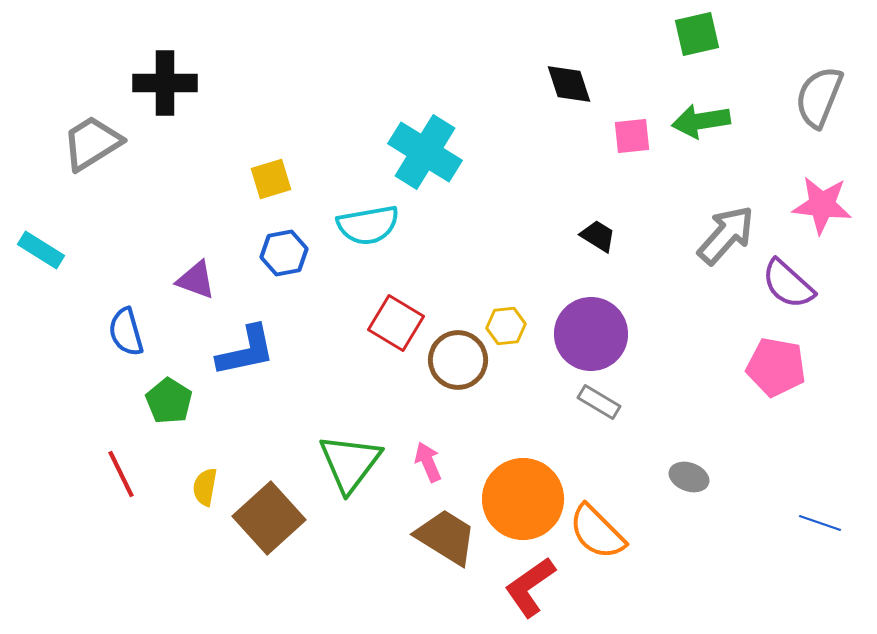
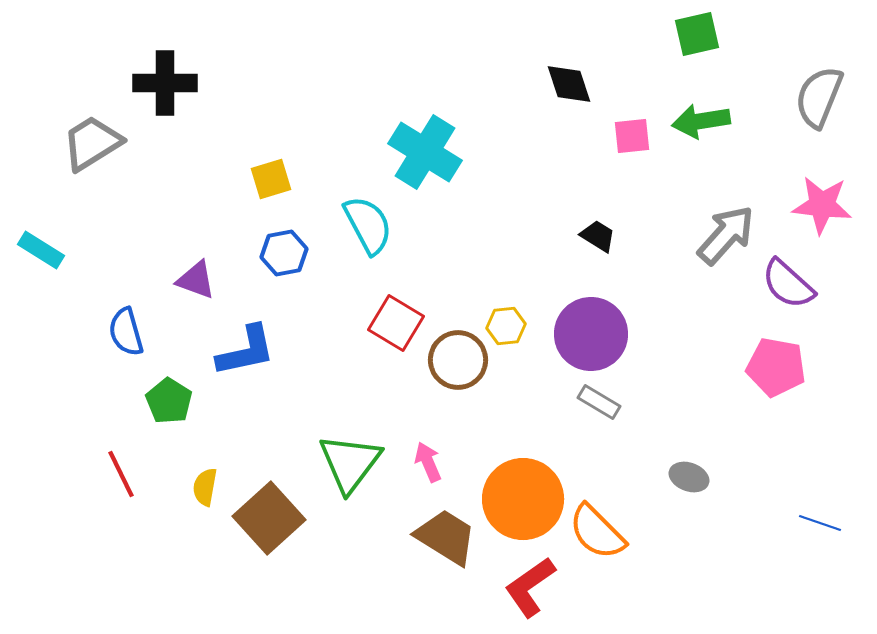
cyan semicircle: rotated 108 degrees counterclockwise
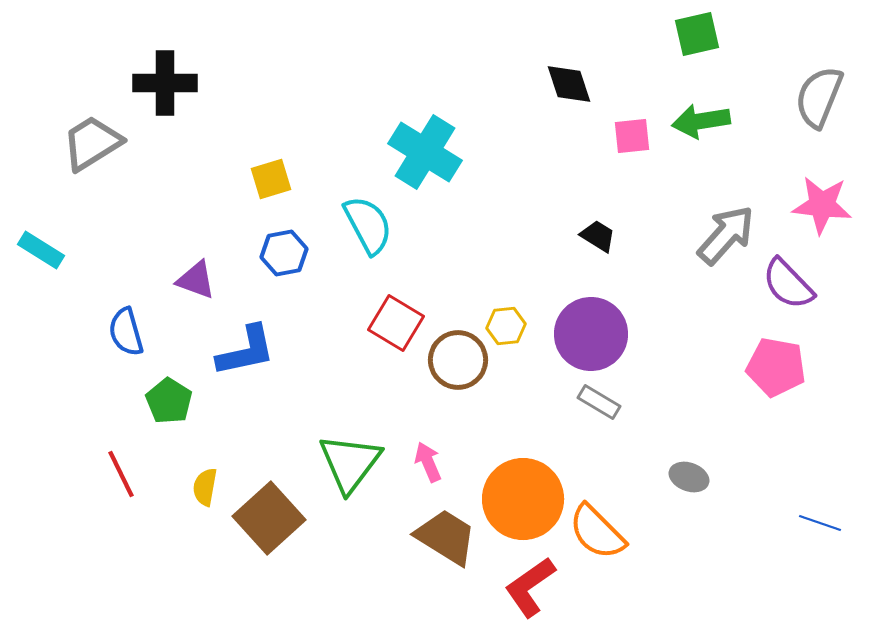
purple semicircle: rotated 4 degrees clockwise
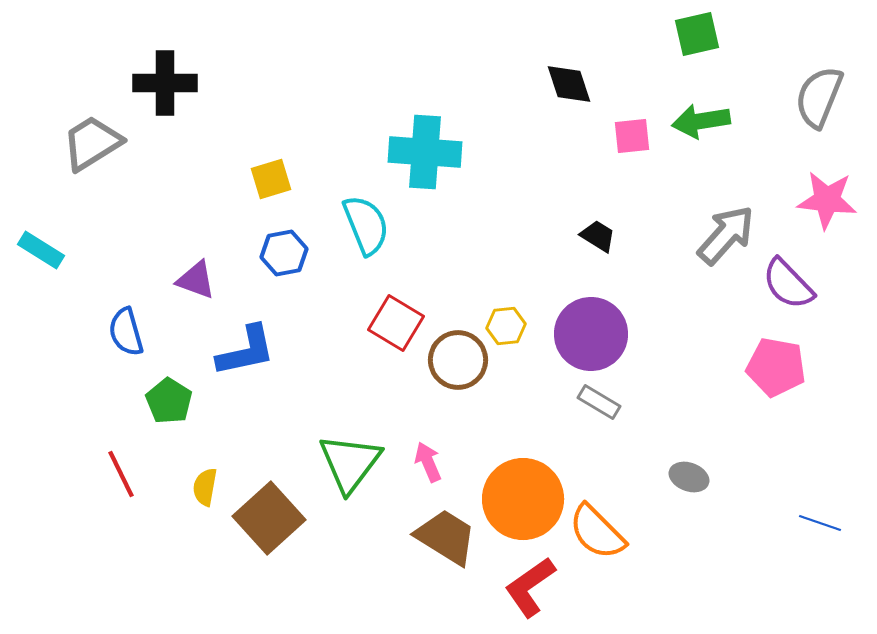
cyan cross: rotated 28 degrees counterclockwise
pink star: moved 5 px right, 5 px up
cyan semicircle: moved 2 px left; rotated 6 degrees clockwise
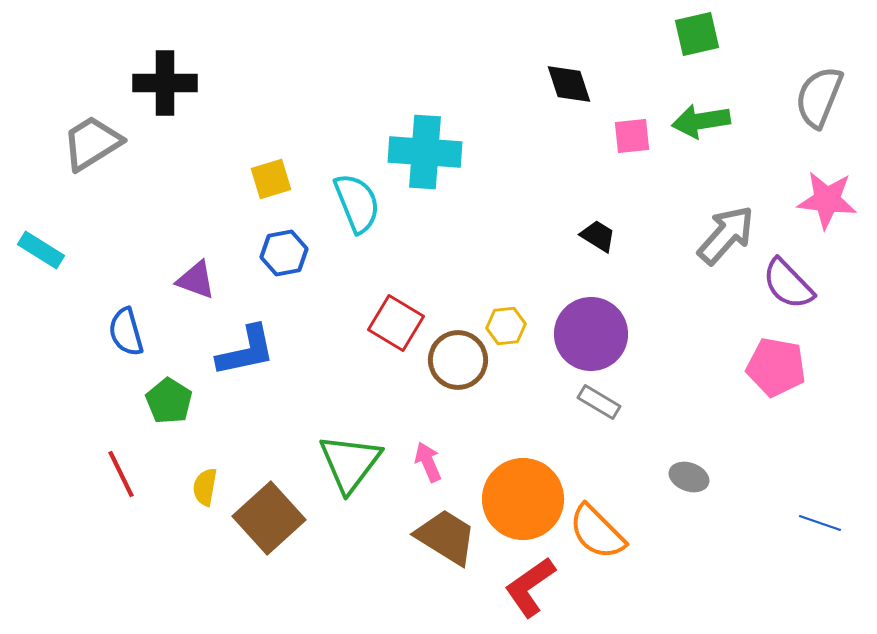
cyan semicircle: moved 9 px left, 22 px up
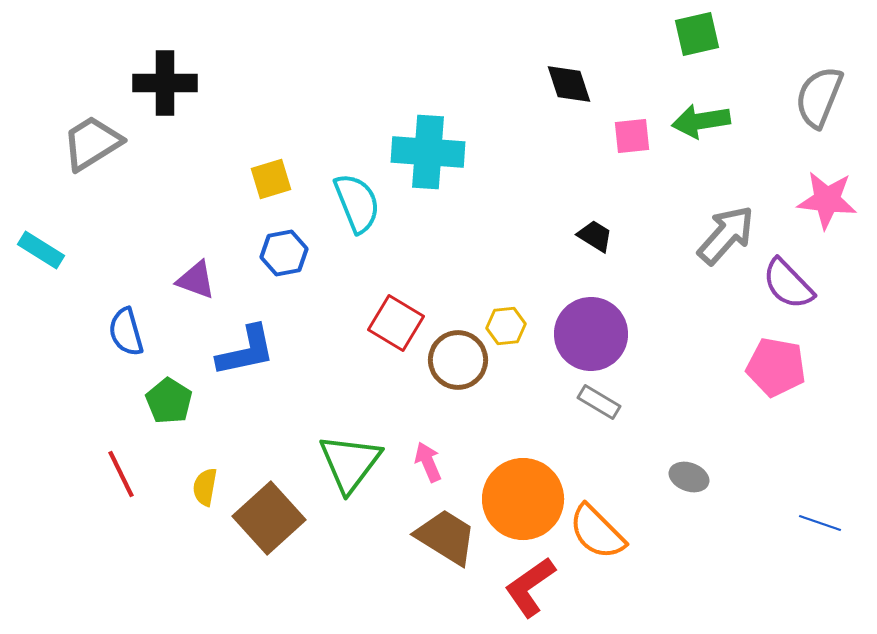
cyan cross: moved 3 px right
black trapezoid: moved 3 px left
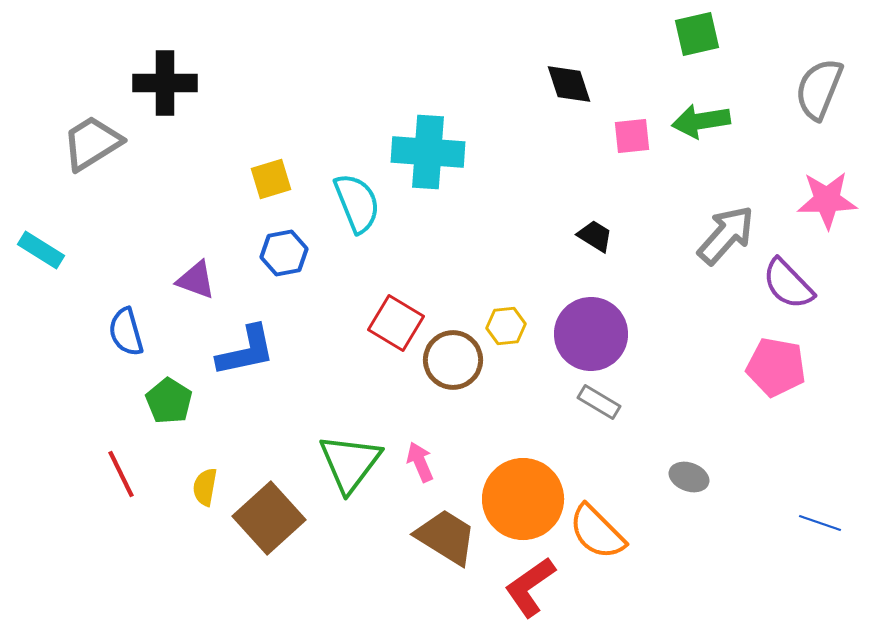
gray semicircle: moved 8 px up
pink star: rotated 8 degrees counterclockwise
brown circle: moved 5 px left
pink arrow: moved 8 px left
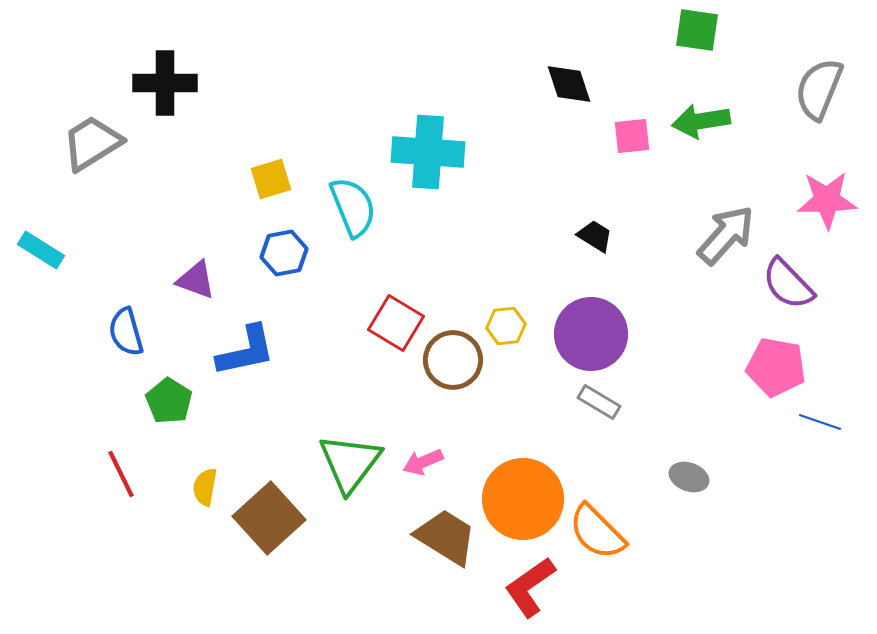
green square: moved 4 px up; rotated 21 degrees clockwise
cyan semicircle: moved 4 px left, 4 px down
pink arrow: moved 3 px right; rotated 90 degrees counterclockwise
blue line: moved 101 px up
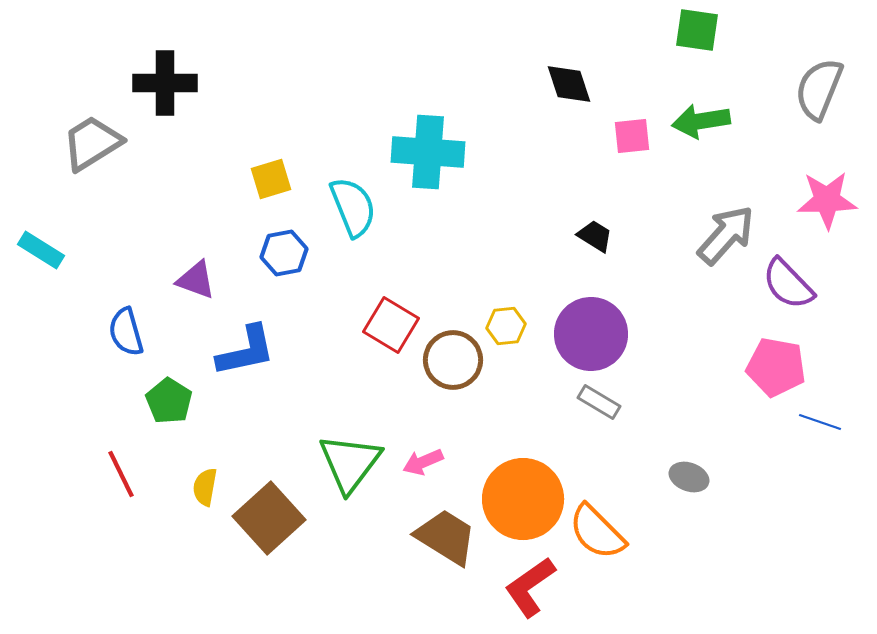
red square: moved 5 px left, 2 px down
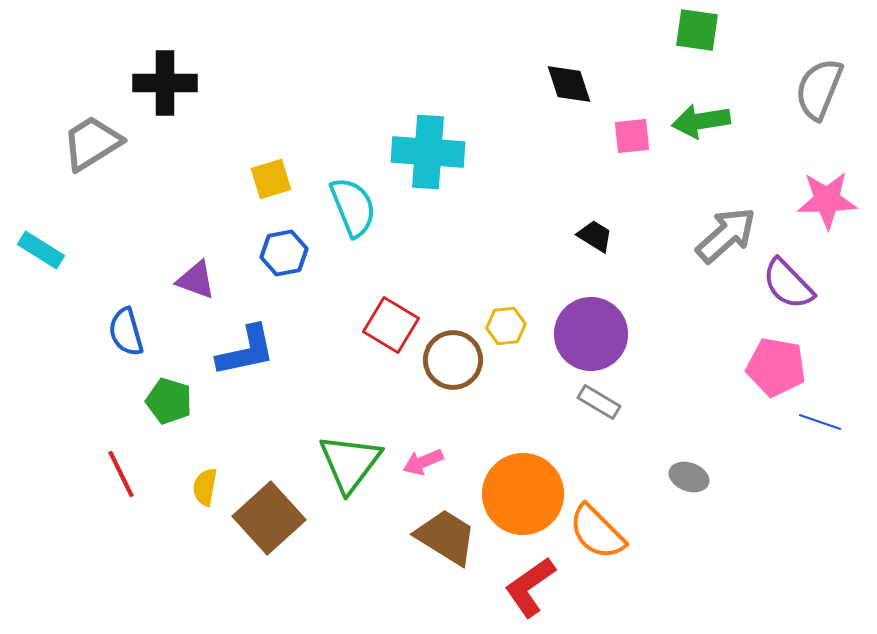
gray arrow: rotated 6 degrees clockwise
green pentagon: rotated 15 degrees counterclockwise
orange circle: moved 5 px up
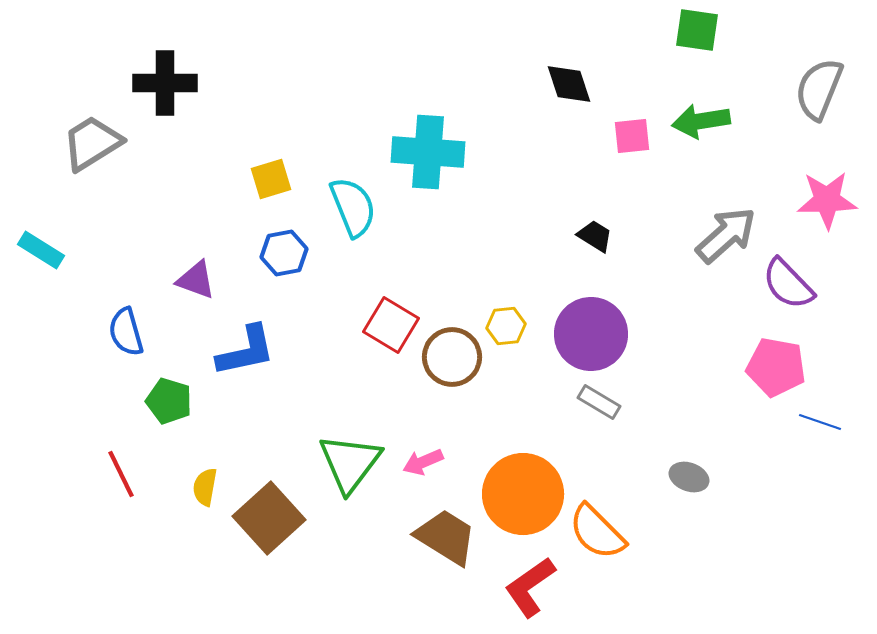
brown circle: moved 1 px left, 3 px up
